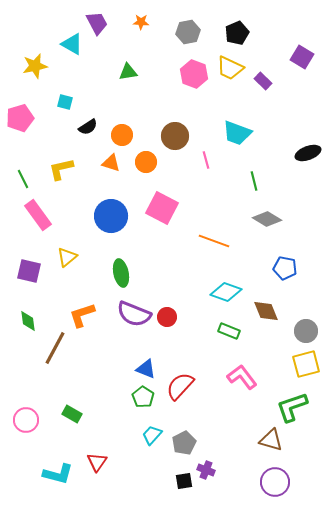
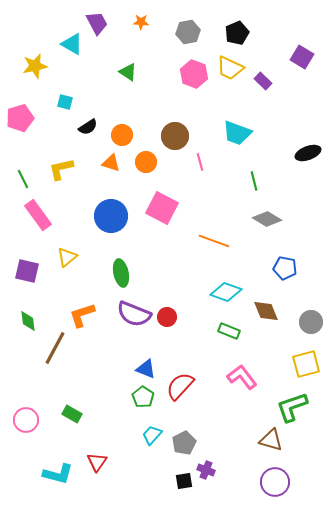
green triangle at (128, 72): rotated 42 degrees clockwise
pink line at (206, 160): moved 6 px left, 2 px down
purple square at (29, 271): moved 2 px left
gray circle at (306, 331): moved 5 px right, 9 px up
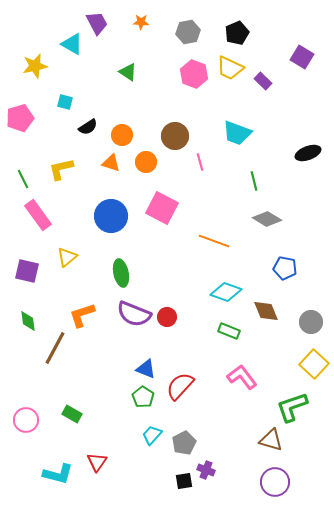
yellow square at (306, 364): moved 8 px right; rotated 32 degrees counterclockwise
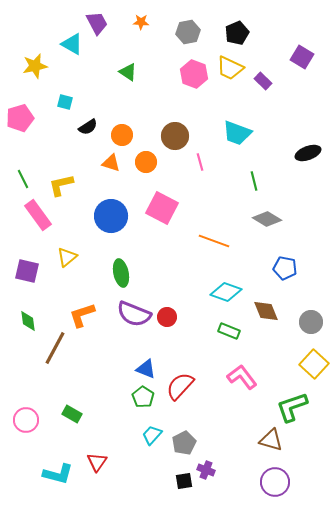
yellow L-shape at (61, 169): moved 16 px down
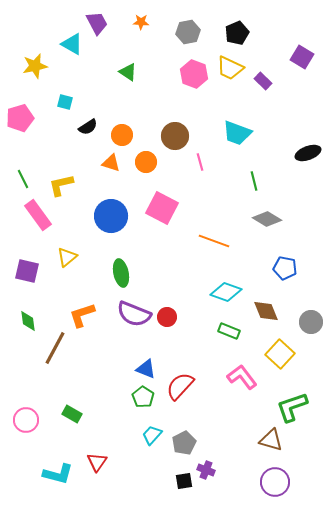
yellow square at (314, 364): moved 34 px left, 10 px up
